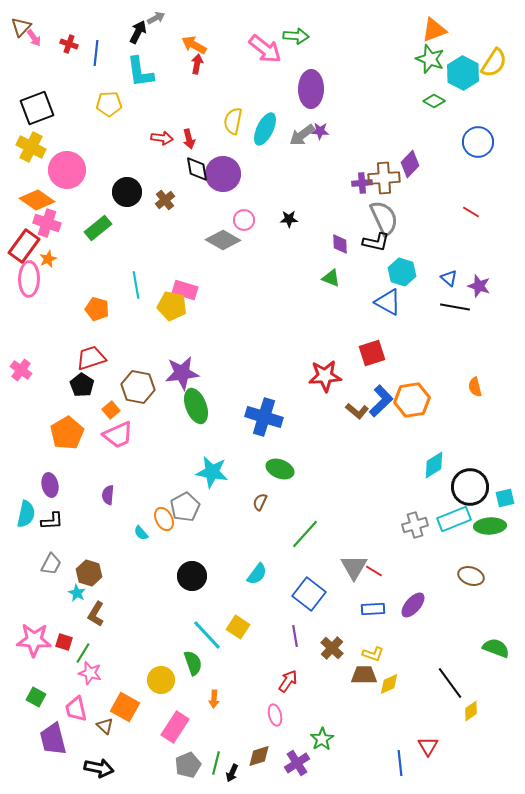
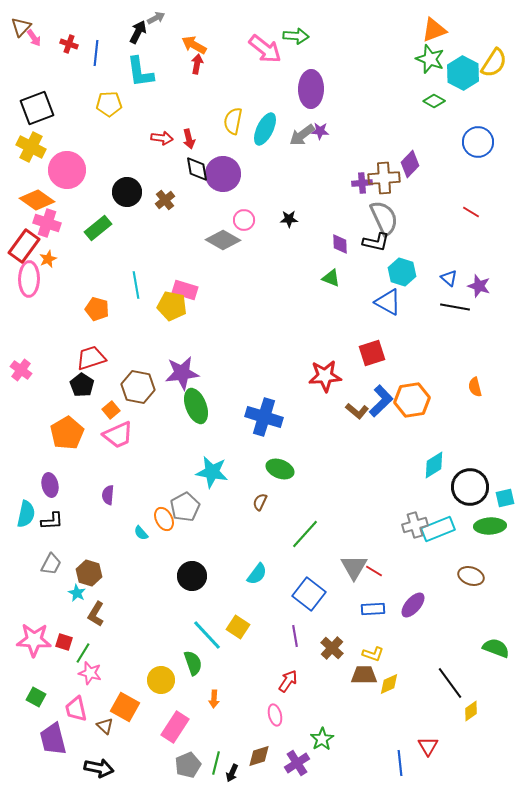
cyan rectangle at (454, 519): moved 16 px left, 10 px down
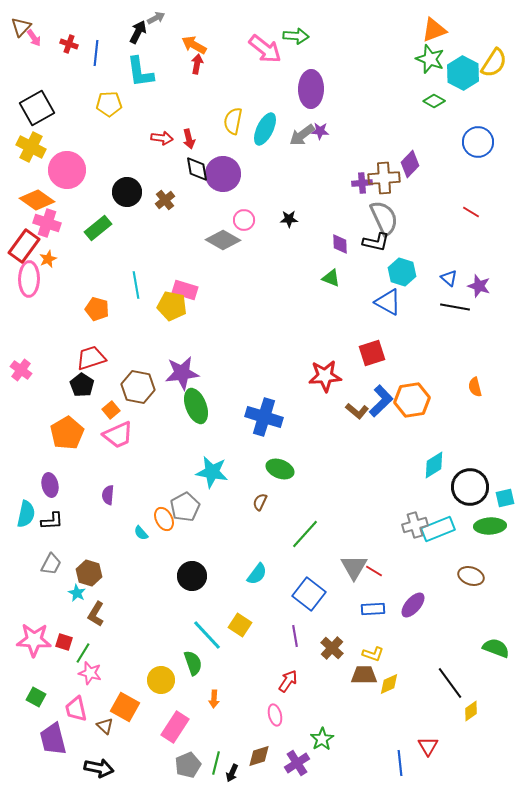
black square at (37, 108): rotated 8 degrees counterclockwise
yellow square at (238, 627): moved 2 px right, 2 px up
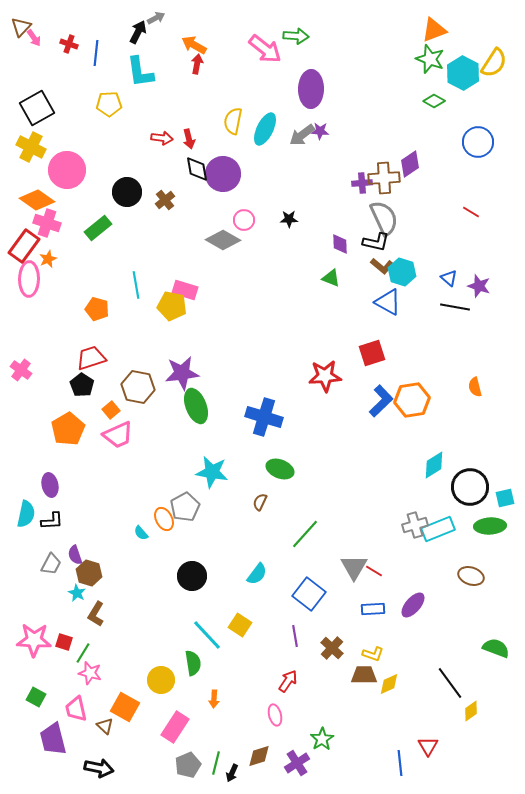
purple diamond at (410, 164): rotated 12 degrees clockwise
brown L-shape at (357, 411): moved 25 px right, 145 px up
orange pentagon at (67, 433): moved 1 px right, 4 px up
purple semicircle at (108, 495): moved 33 px left, 60 px down; rotated 24 degrees counterclockwise
green semicircle at (193, 663): rotated 10 degrees clockwise
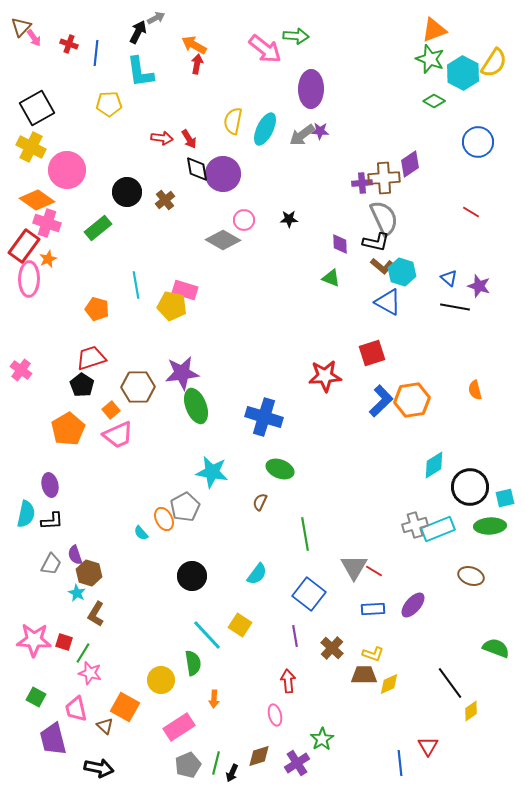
red arrow at (189, 139): rotated 18 degrees counterclockwise
brown hexagon at (138, 387): rotated 12 degrees counterclockwise
orange semicircle at (475, 387): moved 3 px down
green line at (305, 534): rotated 52 degrees counterclockwise
red arrow at (288, 681): rotated 40 degrees counterclockwise
pink rectangle at (175, 727): moved 4 px right; rotated 24 degrees clockwise
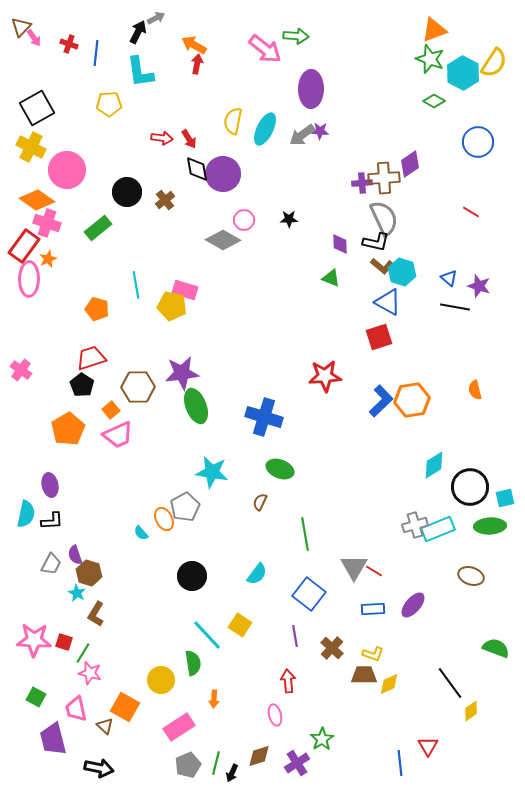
red square at (372, 353): moved 7 px right, 16 px up
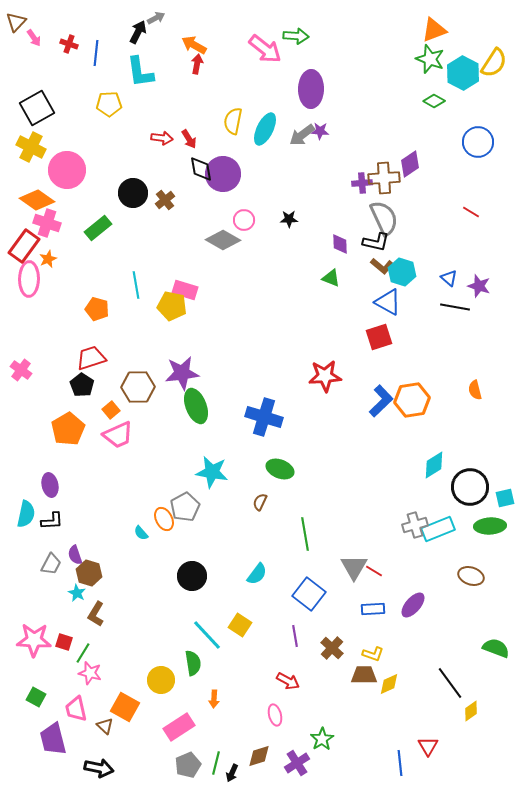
brown triangle at (21, 27): moved 5 px left, 5 px up
black diamond at (197, 169): moved 4 px right
black circle at (127, 192): moved 6 px right, 1 px down
red arrow at (288, 681): rotated 125 degrees clockwise
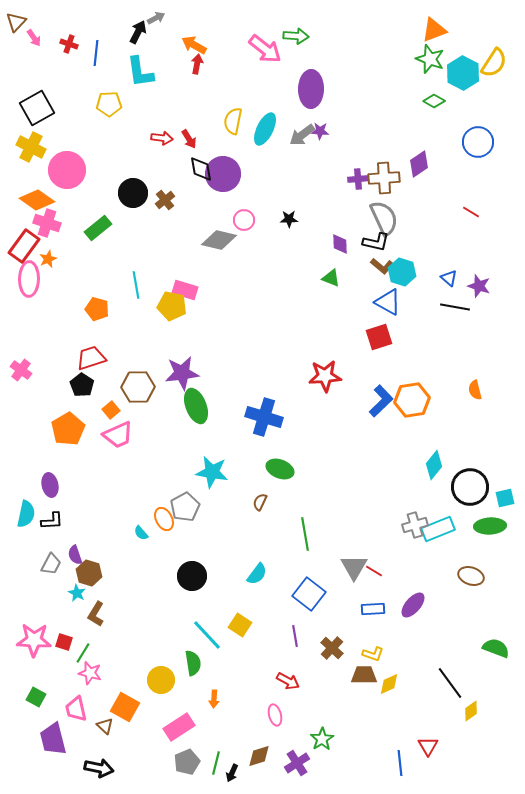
purple diamond at (410, 164): moved 9 px right
purple cross at (362, 183): moved 4 px left, 4 px up
gray diamond at (223, 240): moved 4 px left; rotated 16 degrees counterclockwise
cyan diamond at (434, 465): rotated 20 degrees counterclockwise
gray pentagon at (188, 765): moved 1 px left, 3 px up
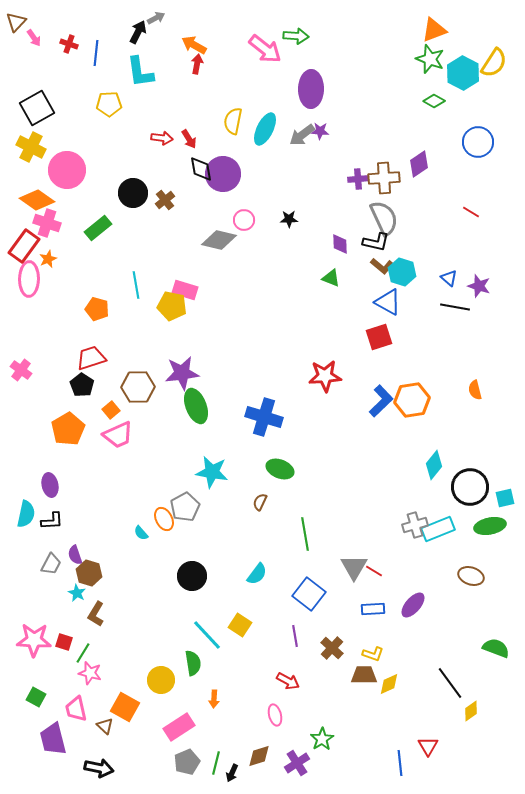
green ellipse at (490, 526): rotated 8 degrees counterclockwise
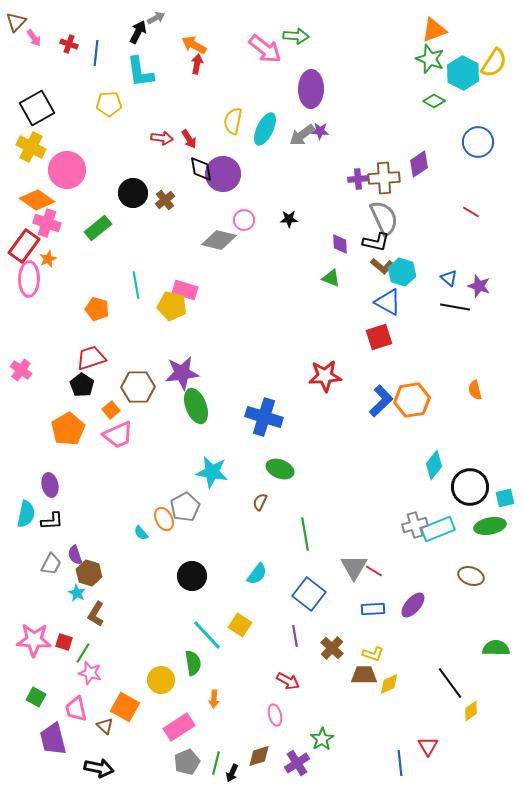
green semicircle at (496, 648): rotated 20 degrees counterclockwise
